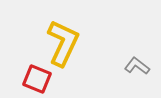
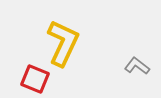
red square: moved 2 px left
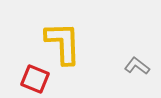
yellow L-shape: rotated 27 degrees counterclockwise
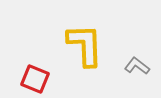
yellow L-shape: moved 22 px right, 2 px down
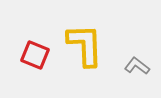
red square: moved 24 px up
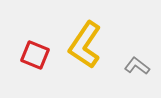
yellow L-shape: rotated 144 degrees counterclockwise
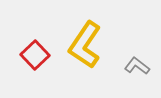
red square: rotated 24 degrees clockwise
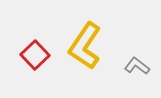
yellow L-shape: moved 1 px down
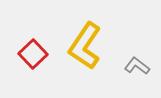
red square: moved 2 px left, 1 px up
